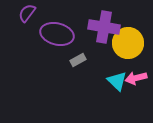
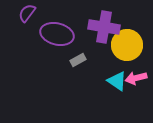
yellow circle: moved 1 px left, 2 px down
cyan triangle: rotated 10 degrees counterclockwise
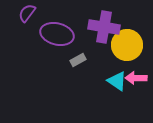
pink arrow: rotated 15 degrees clockwise
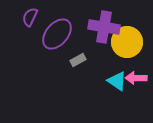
purple semicircle: moved 3 px right, 4 px down; rotated 12 degrees counterclockwise
purple ellipse: rotated 64 degrees counterclockwise
yellow circle: moved 3 px up
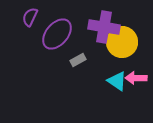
yellow circle: moved 5 px left
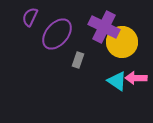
purple cross: rotated 16 degrees clockwise
gray rectangle: rotated 42 degrees counterclockwise
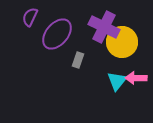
cyan triangle: rotated 35 degrees clockwise
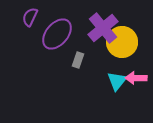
purple cross: moved 1 px left, 1 px down; rotated 24 degrees clockwise
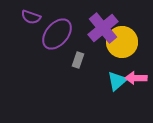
purple semicircle: moved 1 px right; rotated 96 degrees counterclockwise
cyan triangle: rotated 10 degrees clockwise
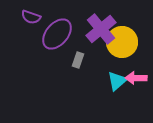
purple cross: moved 2 px left, 1 px down
